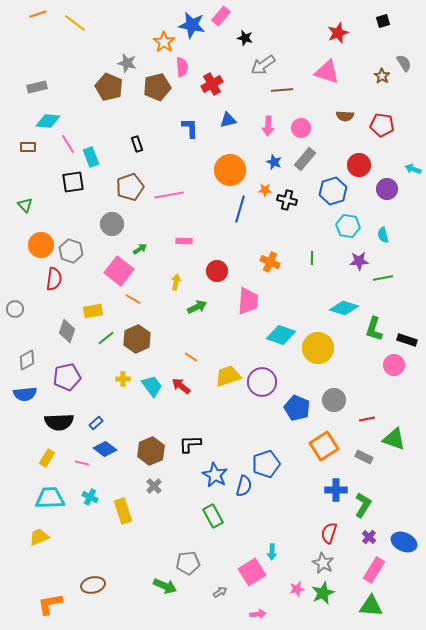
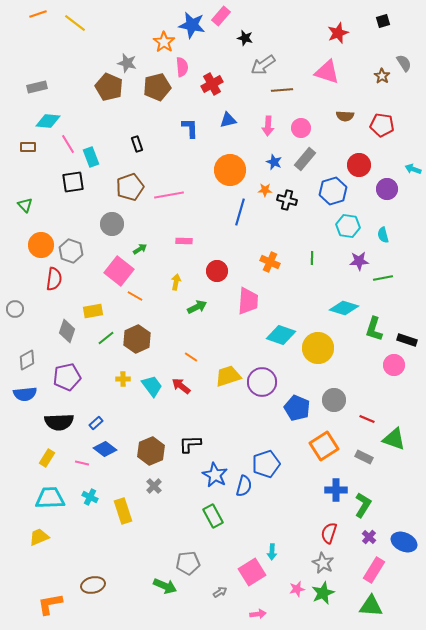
blue line at (240, 209): moved 3 px down
orange line at (133, 299): moved 2 px right, 3 px up
red line at (367, 419): rotated 35 degrees clockwise
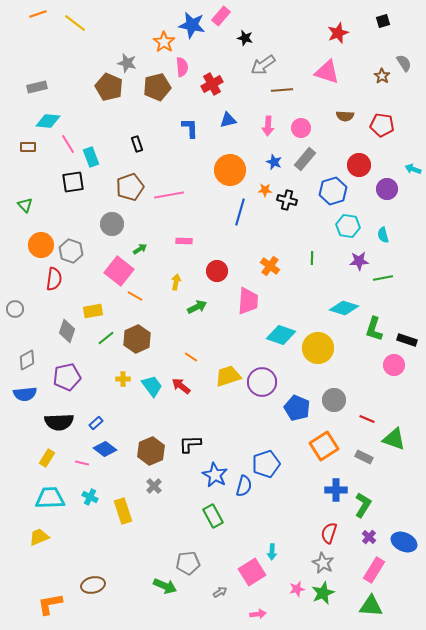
orange cross at (270, 262): moved 4 px down; rotated 12 degrees clockwise
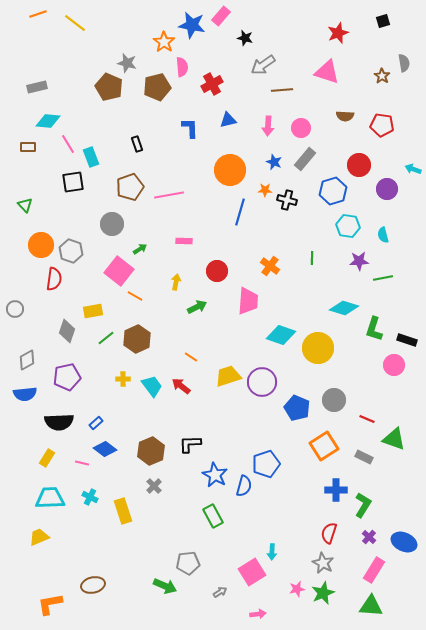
gray semicircle at (404, 63): rotated 24 degrees clockwise
